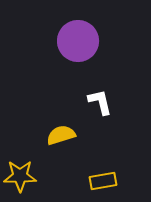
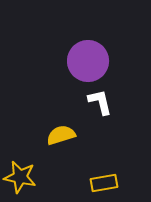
purple circle: moved 10 px right, 20 px down
yellow star: moved 1 px down; rotated 12 degrees clockwise
yellow rectangle: moved 1 px right, 2 px down
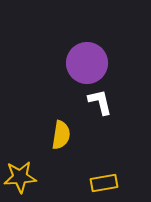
purple circle: moved 1 px left, 2 px down
yellow semicircle: rotated 116 degrees clockwise
yellow star: rotated 16 degrees counterclockwise
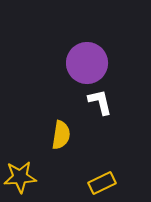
yellow rectangle: moved 2 px left; rotated 16 degrees counterclockwise
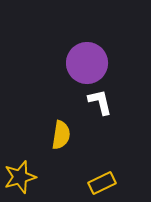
yellow star: rotated 12 degrees counterclockwise
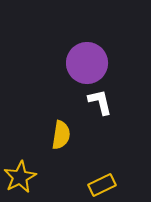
yellow star: rotated 12 degrees counterclockwise
yellow rectangle: moved 2 px down
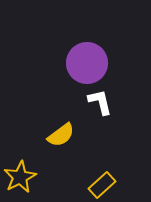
yellow semicircle: rotated 44 degrees clockwise
yellow rectangle: rotated 16 degrees counterclockwise
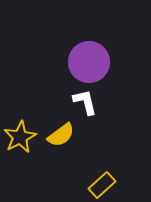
purple circle: moved 2 px right, 1 px up
white L-shape: moved 15 px left
yellow star: moved 40 px up
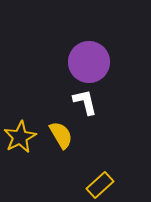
yellow semicircle: rotated 84 degrees counterclockwise
yellow rectangle: moved 2 px left
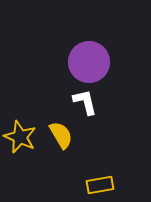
yellow star: rotated 20 degrees counterclockwise
yellow rectangle: rotated 32 degrees clockwise
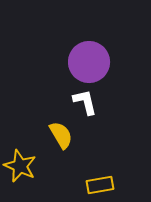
yellow star: moved 29 px down
